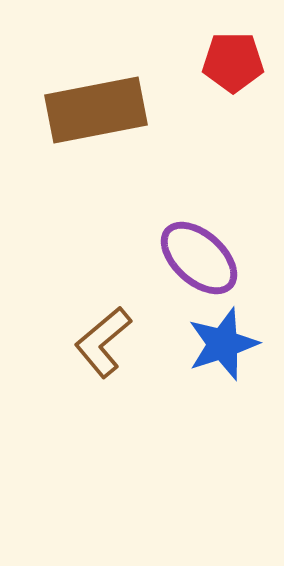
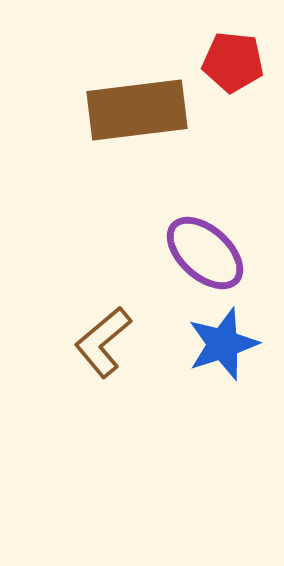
red pentagon: rotated 6 degrees clockwise
brown rectangle: moved 41 px right; rotated 4 degrees clockwise
purple ellipse: moved 6 px right, 5 px up
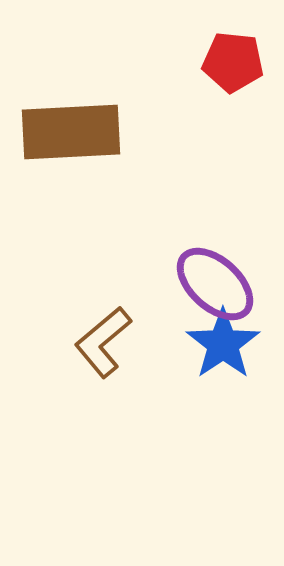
brown rectangle: moved 66 px left, 22 px down; rotated 4 degrees clockwise
purple ellipse: moved 10 px right, 31 px down
blue star: rotated 16 degrees counterclockwise
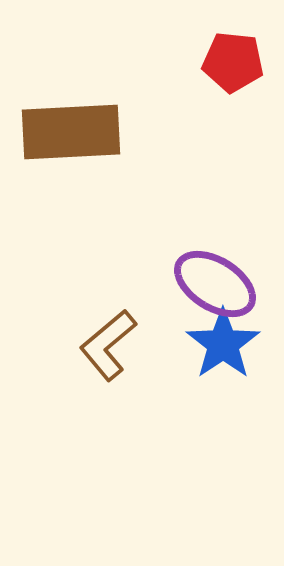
purple ellipse: rotated 10 degrees counterclockwise
brown L-shape: moved 5 px right, 3 px down
